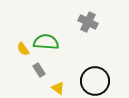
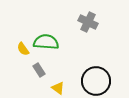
black circle: moved 1 px right
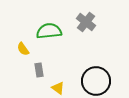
gray cross: moved 2 px left; rotated 12 degrees clockwise
green semicircle: moved 3 px right, 11 px up; rotated 10 degrees counterclockwise
gray rectangle: rotated 24 degrees clockwise
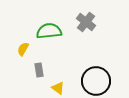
yellow semicircle: rotated 64 degrees clockwise
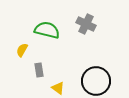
gray cross: moved 2 px down; rotated 12 degrees counterclockwise
green semicircle: moved 2 px left, 1 px up; rotated 20 degrees clockwise
yellow semicircle: moved 1 px left, 1 px down
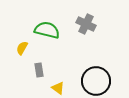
yellow semicircle: moved 2 px up
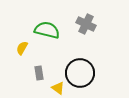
gray rectangle: moved 3 px down
black circle: moved 16 px left, 8 px up
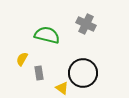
green semicircle: moved 5 px down
yellow semicircle: moved 11 px down
black circle: moved 3 px right
yellow triangle: moved 4 px right
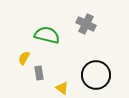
yellow semicircle: moved 2 px right, 1 px up
black circle: moved 13 px right, 2 px down
